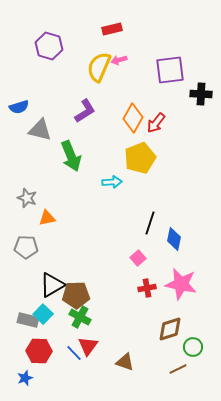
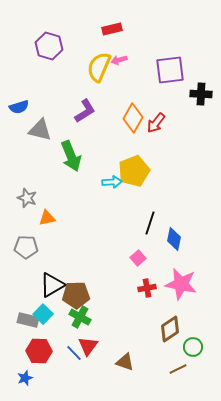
yellow pentagon: moved 6 px left, 13 px down
brown diamond: rotated 16 degrees counterclockwise
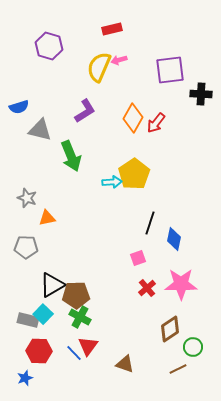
yellow pentagon: moved 3 px down; rotated 12 degrees counterclockwise
pink square: rotated 21 degrees clockwise
pink star: rotated 12 degrees counterclockwise
red cross: rotated 30 degrees counterclockwise
brown triangle: moved 2 px down
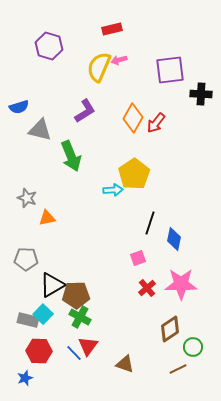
cyan arrow: moved 1 px right, 8 px down
gray pentagon: moved 12 px down
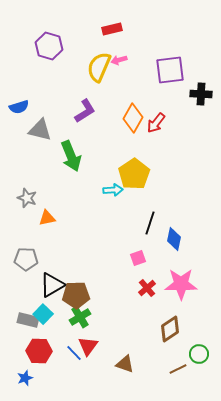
green cross: rotated 30 degrees clockwise
green circle: moved 6 px right, 7 px down
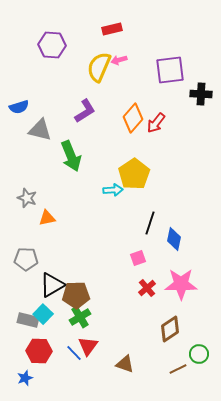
purple hexagon: moved 3 px right, 1 px up; rotated 12 degrees counterclockwise
orange diamond: rotated 12 degrees clockwise
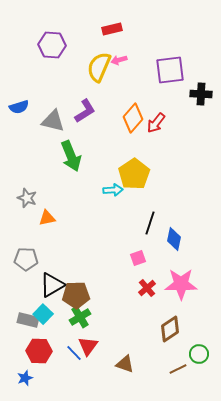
gray triangle: moved 13 px right, 9 px up
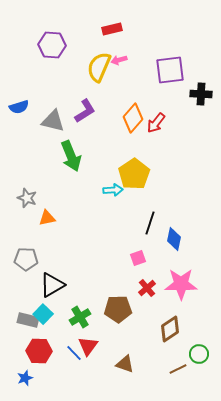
brown pentagon: moved 42 px right, 14 px down
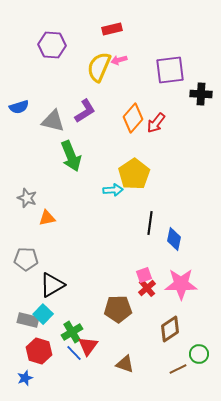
black line: rotated 10 degrees counterclockwise
pink square: moved 6 px right, 17 px down
green cross: moved 8 px left, 15 px down
red hexagon: rotated 15 degrees clockwise
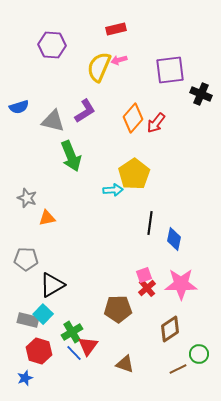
red rectangle: moved 4 px right
black cross: rotated 20 degrees clockwise
